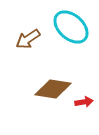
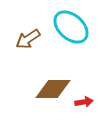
brown diamond: rotated 9 degrees counterclockwise
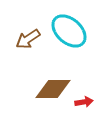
cyan ellipse: moved 2 px left, 4 px down
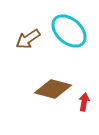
brown diamond: rotated 15 degrees clockwise
red arrow: rotated 72 degrees counterclockwise
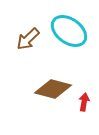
cyan ellipse: rotated 6 degrees counterclockwise
brown arrow: rotated 10 degrees counterclockwise
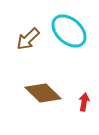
cyan ellipse: rotated 6 degrees clockwise
brown diamond: moved 10 px left, 4 px down; rotated 30 degrees clockwise
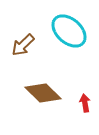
brown arrow: moved 5 px left, 6 px down
red arrow: moved 1 px right, 1 px down; rotated 18 degrees counterclockwise
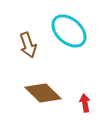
brown arrow: moved 5 px right; rotated 65 degrees counterclockwise
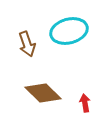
cyan ellipse: rotated 57 degrees counterclockwise
brown arrow: moved 1 px left, 1 px up
